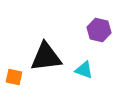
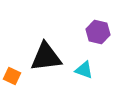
purple hexagon: moved 1 px left, 2 px down
orange square: moved 2 px left, 1 px up; rotated 12 degrees clockwise
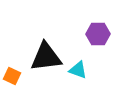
purple hexagon: moved 2 px down; rotated 15 degrees counterclockwise
cyan triangle: moved 6 px left
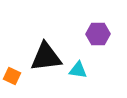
cyan triangle: rotated 12 degrees counterclockwise
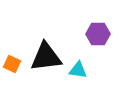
orange square: moved 12 px up
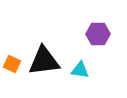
black triangle: moved 2 px left, 4 px down
cyan triangle: moved 2 px right
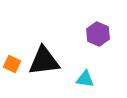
purple hexagon: rotated 25 degrees clockwise
cyan triangle: moved 5 px right, 9 px down
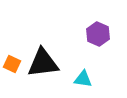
black triangle: moved 1 px left, 2 px down
cyan triangle: moved 2 px left
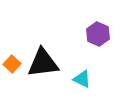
orange square: rotated 18 degrees clockwise
cyan triangle: moved 1 px left; rotated 18 degrees clockwise
